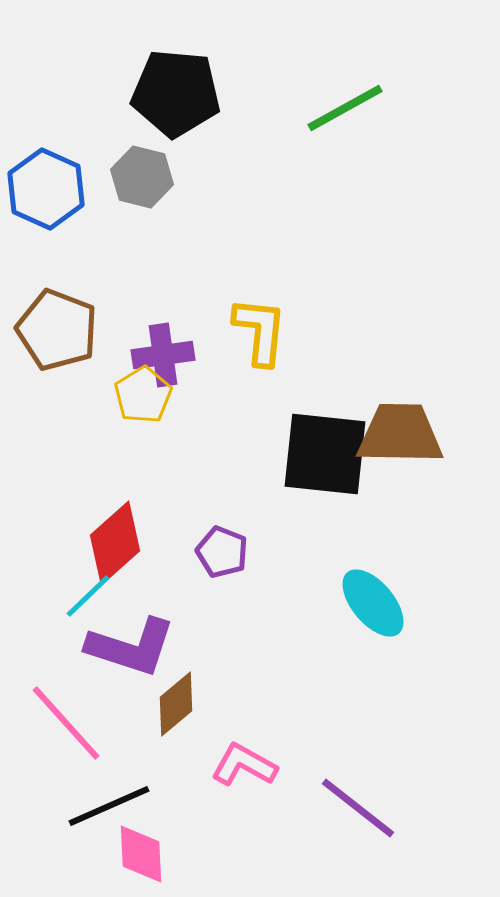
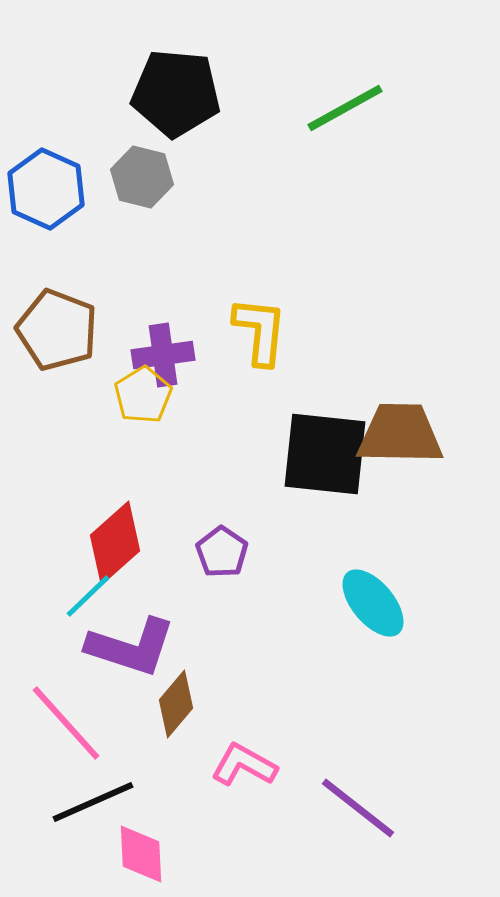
purple pentagon: rotated 12 degrees clockwise
brown diamond: rotated 10 degrees counterclockwise
black line: moved 16 px left, 4 px up
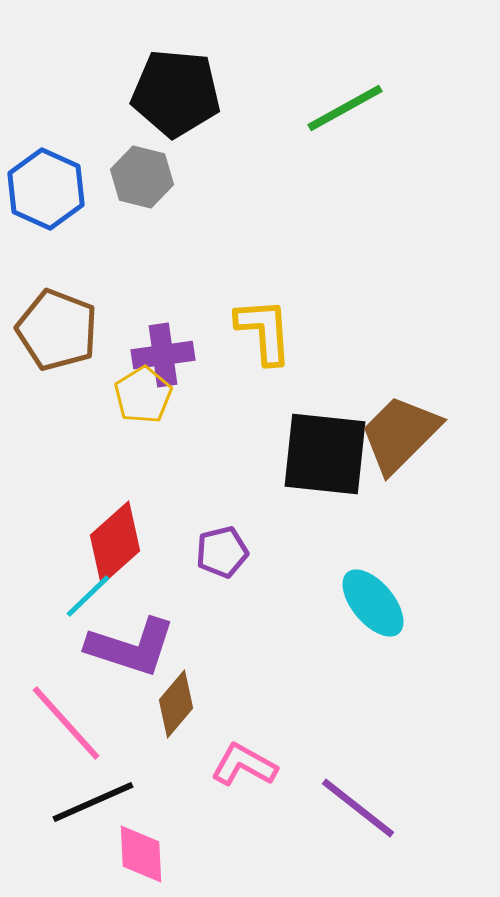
yellow L-shape: moved 4 px right; rotated 10 degrees counterclockwise
brown trapezoid: rotated 46 degrees counterclockwise
purple pentagon: rotated 24 degrees clockwise
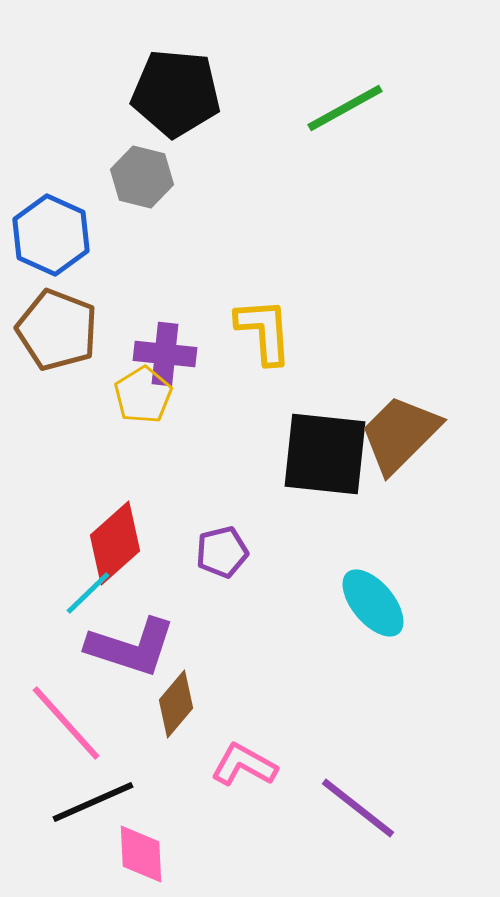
blue hexagon: moved 5 px right, 46 px down
purple cross: moved 2 px right, 1 px up; rotated 14 degrees clockwise
cyan line: moved 3 px up
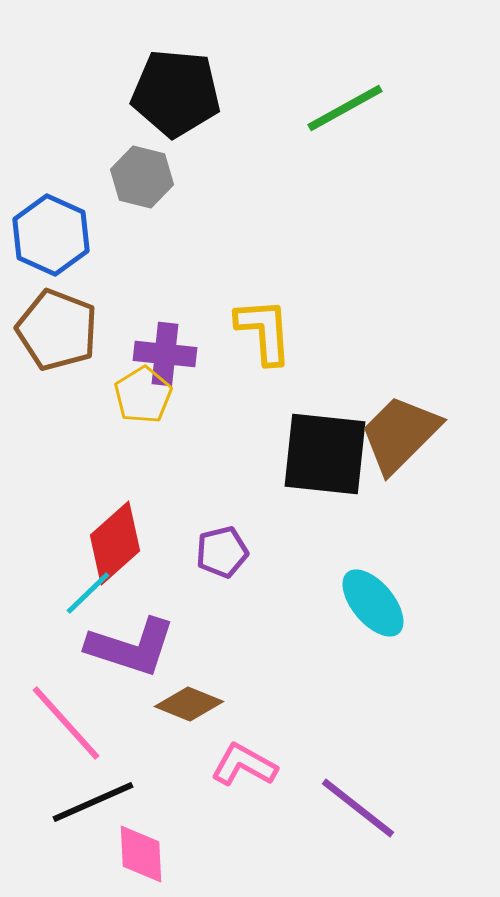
brown diamond: moved 13 px right; rotated 72 degrees clockwise
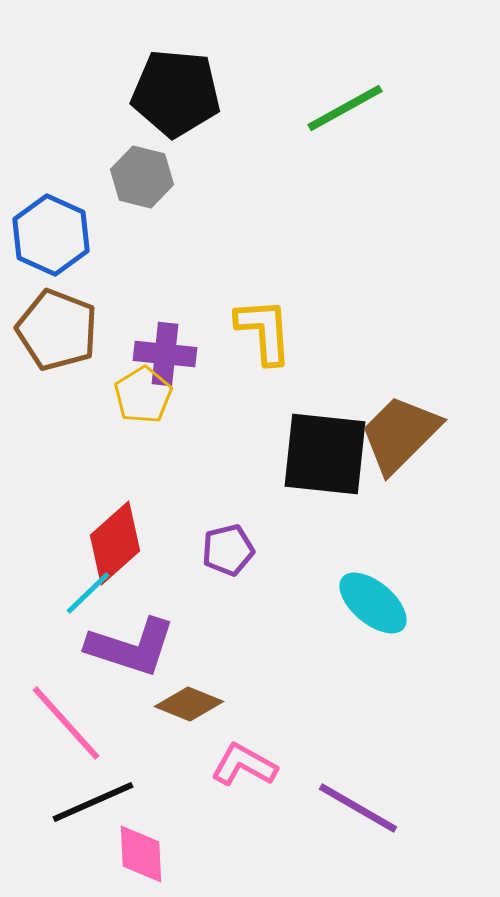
purple pentagon: moved 6 px right, 2 px up
cyan ellipse: rotated 10 degrees counterclockwise
purple line: rotated 8 degrees counterclockwise
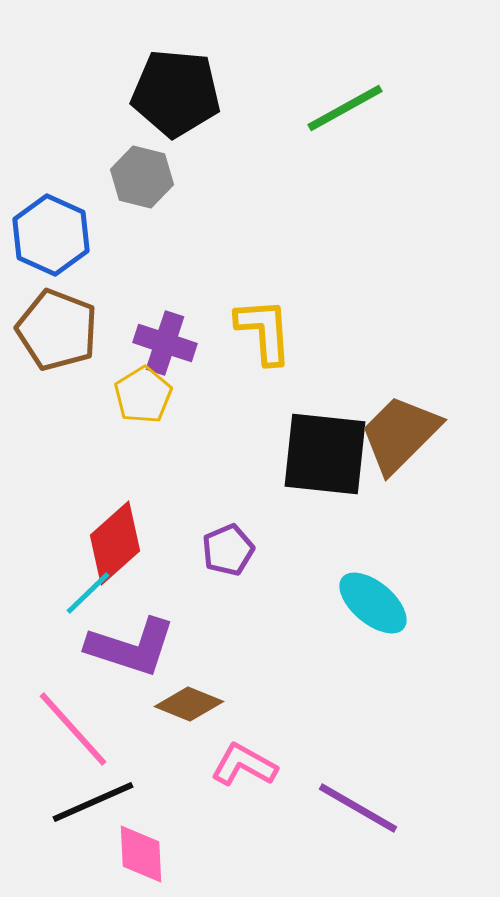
purple cross: moved 11 px up; rotated 12 degrees clockwise
purple pentagon: rotated 9 degrees counterclockwise
pink line: moved 7 px right, 6 px down
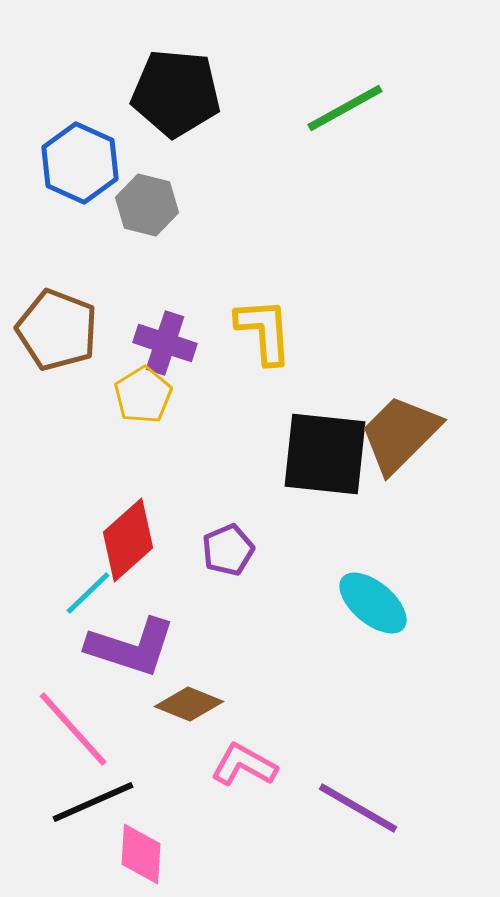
gray hexagon: moved 5 px right, 28 px down
blue hexagon: moved 29 px right, 72 px up
red diamond: moved 13 px right, 3 px up
pink diamond: rotated 6 degrees clockwise
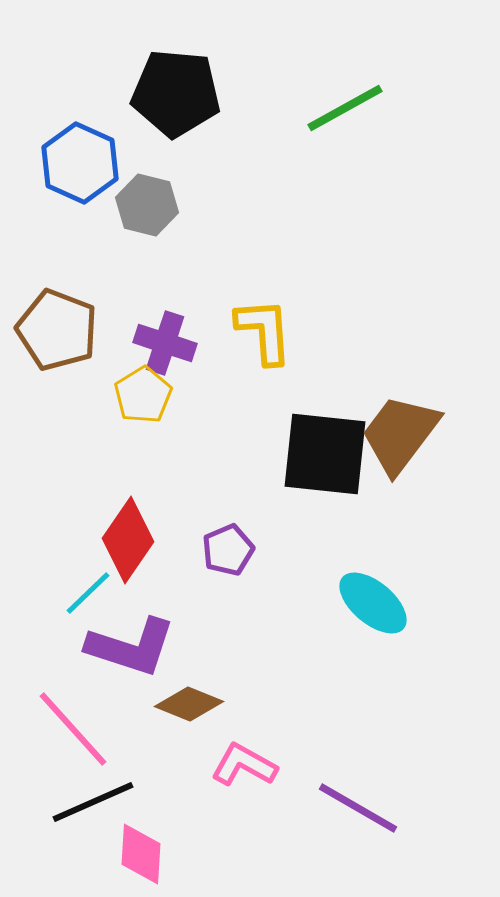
brown trapezoid: rotated 8 degrees counterclockwise
red diamond: rotated 14 degrees counterclockwise
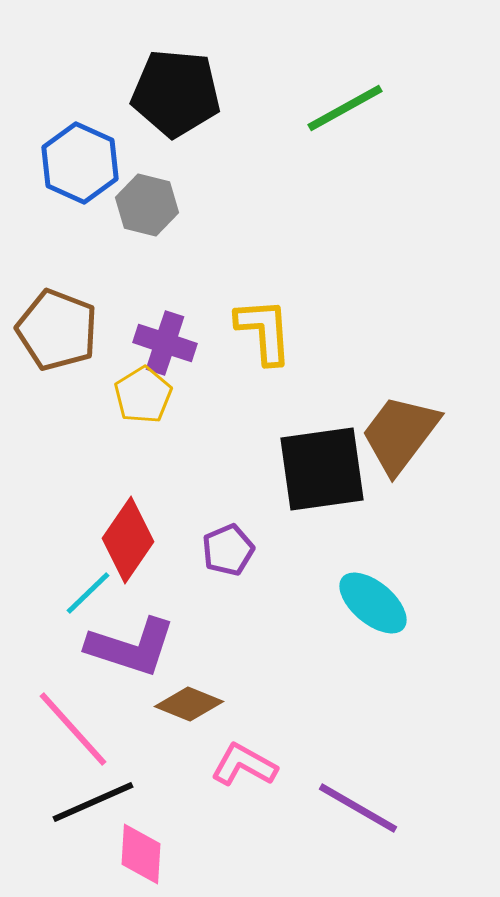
black square: moved 3 px left, 15 px down; rotated 14 degrees counterclockwise
